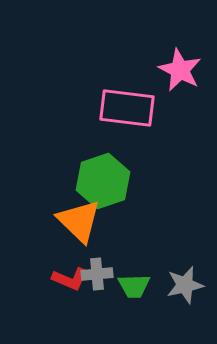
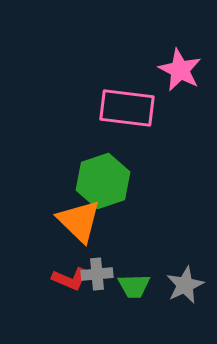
gray star: rotated 12 degrees counterclockwise
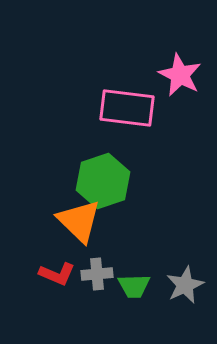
pink star: moved 5 px down
red L-shape: moved 13 px left, 5 px up
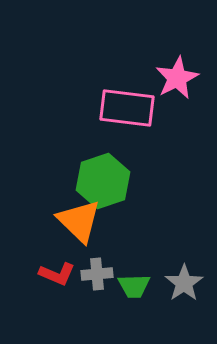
pink star: moved 3 px left, 3 px down; rotated 18 degrees clockwise
gray star: moved 1 px left, 2 px up; rotated 9 degrees counterclockwise
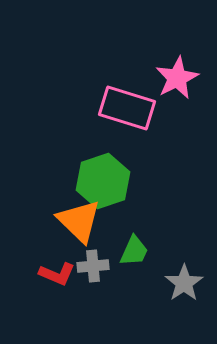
pink rectangle: rotated 10 degrees clockwise
gray cross: moved 4 px left, 8 px up
green trapezoid: moved 35 px up; rotated 64 degrees counterclockwise
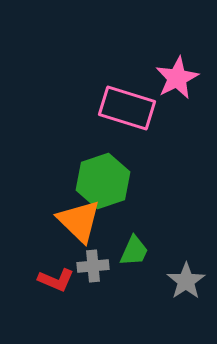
red L-shape: moved 1 px left, 6 px down
gray star: moved 2 px right, 2 px up
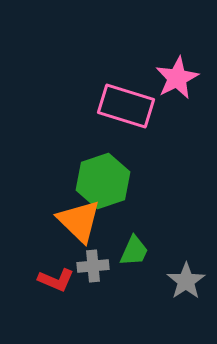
pink rectangle: moved 1 px left, 2 px up
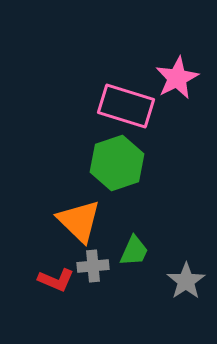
green hexagon: moved 14 px right, 18 px up
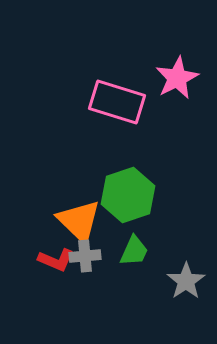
pink rectangle: moved 9 px left, 4 px up
green hexagon: moved 11 px right, 32 px down
gray cross: moved 8 px left, 10 px up
red L-shape: moved 20 px up
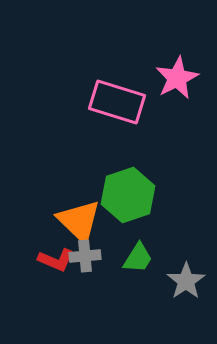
green trapezoid: moved 4 px right, 7 px down; rotated 8 degrees clockwise
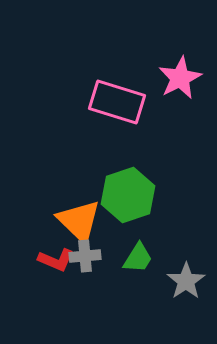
pink star: moved 3 px right
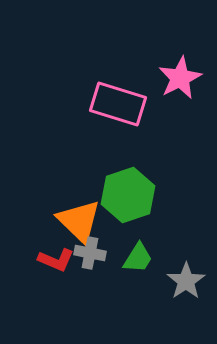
pink rectangle: moved 1 px right, 2 px down
gray cross: moved 5 px right, 3 px up; rotated 16 degrees clockwise
